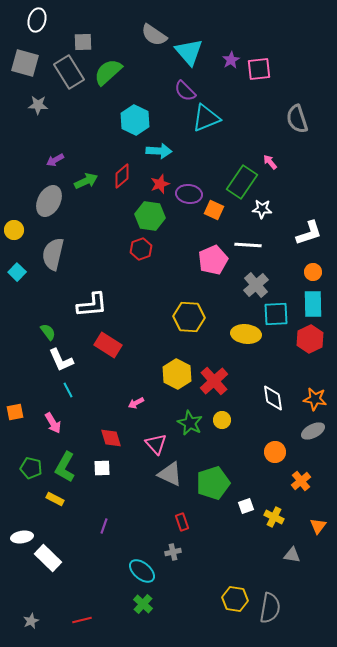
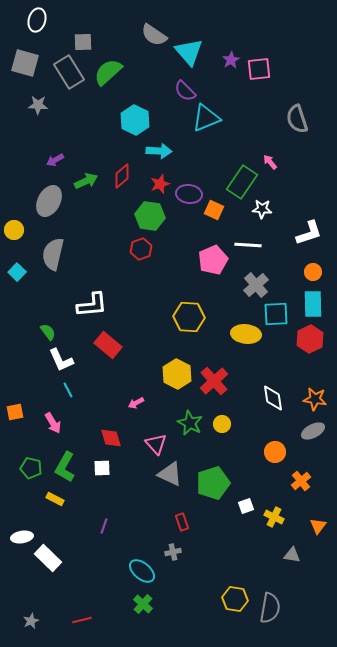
red rectangle at (108, 345): rotated 8 degrees clockwise
yellow circle at (222, 420): moved 4 px down
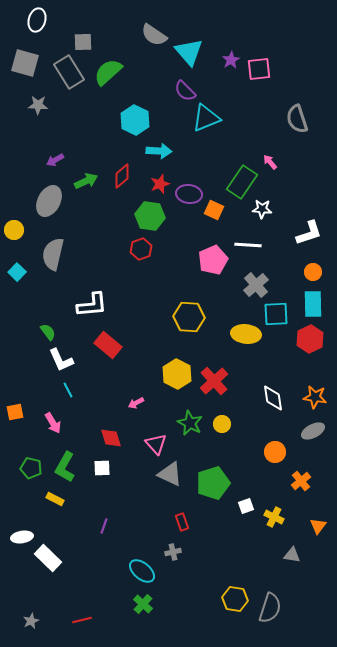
orange star at (315, 399): moved 2 px up
gray semicircle at (270, 608): rotated 8 degrees clockwise
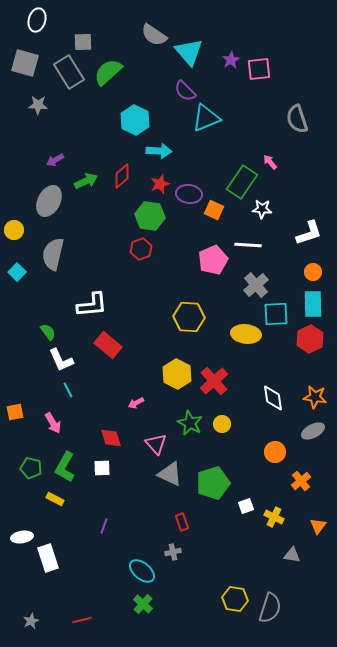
white rectangle at (48, 558): rotated 28 degrees clockwise
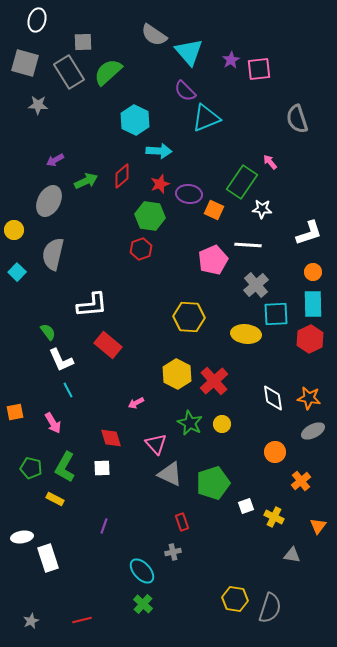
orange star at (315, 397): moved 6 px left, 1 px down
cyan ellipse at (142, 571): rotated 8 degrees clockwise
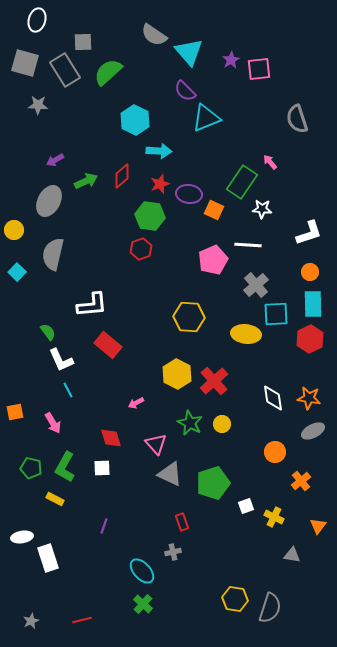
gray rectangle at (69, 72): moved 4 px left, 2 px up
orange circle at (313, 272): moved 3 px left
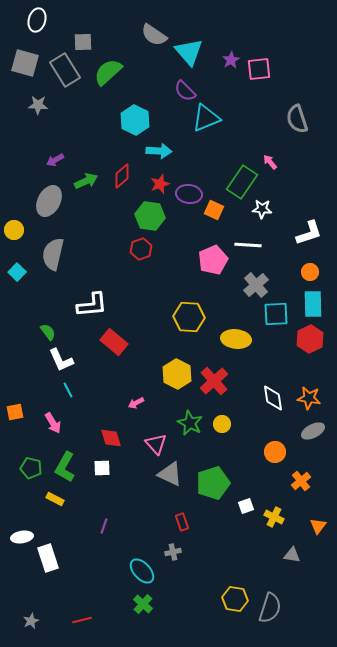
yellow ellipse at (246, 334): moved 10 px left, 5 px down
red rectangle at (108, 345): moved 6 px right, 3 px up
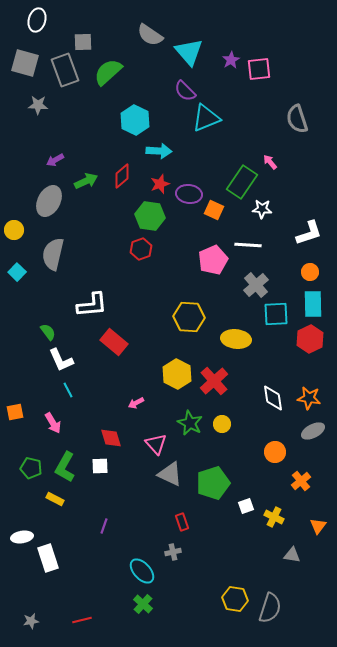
gray semicircle at (154, 35): moved 4 px left
gray rectangle at (65, 70): rotated 12 degrees clockwise
white square at (102, 468): moved 2 px left, 2 px up
gray star at (31, 621): rotated 14 degrees clockwise
